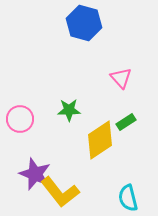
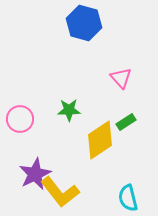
purple star: rotated 24 degrees clockwise
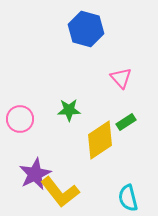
blue hexagon: moved 2 px right, 6 px down
